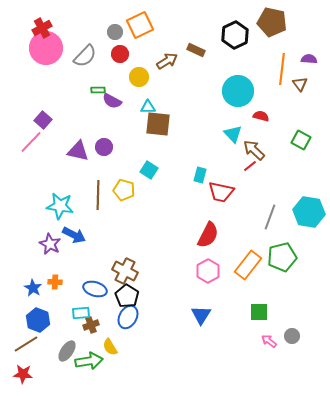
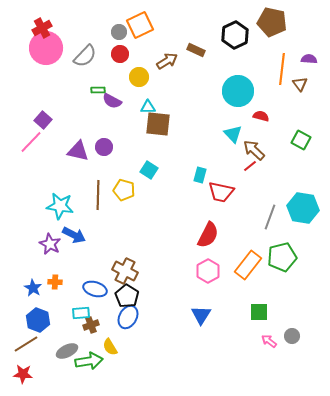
gray circle at (115, 32): moved 4 px right
cyan hexagon at (309, 212): moved 6 px left, 4 px up
gray ellipse at (67, 351): rotated 30 degrees clockwise
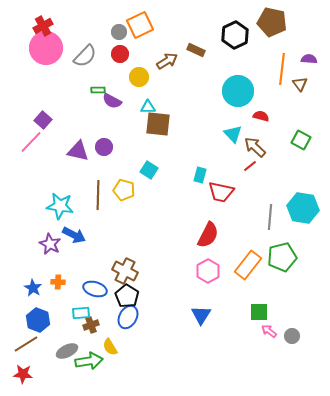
red cross at (42, 28): moved 1 px right, 2 px up
brown arrow at (254, 150): moved 1 px right, 3 px up
gray line at (270, 217): rotated 15 degrees counterclockwise
orange cross at (55, 282): moved 3 px right
pink arrow at (269, 341): moved 10 px up
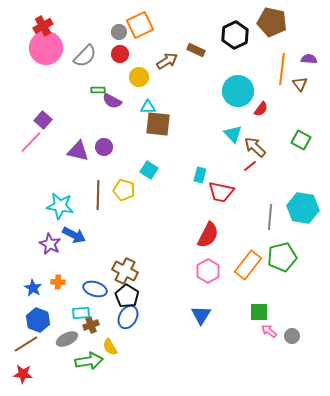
red semicircle at (261, 116): moved 7 px up; rotated 112 degrees clockwise
gray ellipse at (67, 351): moved 12 px up
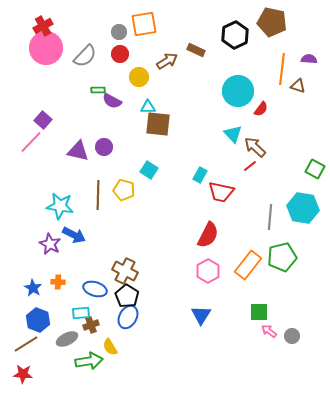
orange square at (140, 25): moved 4 px right, 1 px up; rotated 16 degrees clockwise
brown triangle at (300, 84): moved 2 px left, 2 px down; rotated 35 degrees counterclockwise
green square at (301, 140): moved 14 px right, 29 px down
cyan rectangle at (200, 175): rotated 14 degrees clockwise
